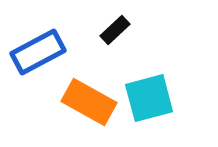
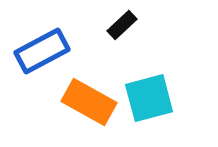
black rectangle: moved 7 px right, 5 px up
blue rectangle: moved 4 px right, 1 px up
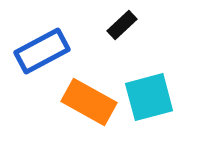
cyan square: moved 1 px up
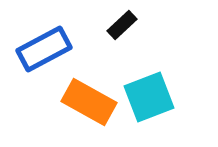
blue rectangle: moved 2 px right, 2 px up
cyan square: rotated 6 degrees counterclockwise
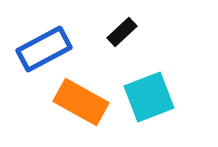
black rectangle: moved 7 px down
orange rectangle: moved 8 px left
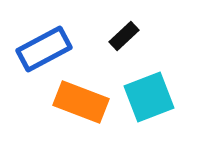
black rectangle: moved 2 px right, 4 px down
orange rectangle: rotated 8 degrees counterclockwise
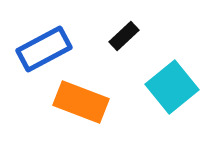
cyan square: moved 23 px right, 10 px up; rotated 18 degrees counterclockwise
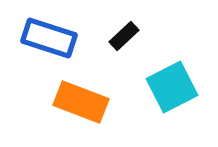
blue rectangle: moved 5 px right, 11 px up; rotated 46 degrees clockwise
cyan square: rotated 12 degrees clockwise
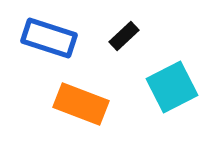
orange rectangle: moved 2 px down
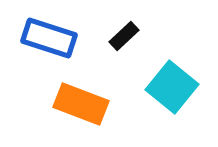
cyan square: rotated 24 degrees counterclockwise
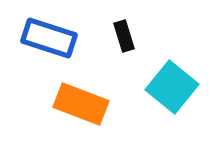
black rectangle: rotated 64 degrees counterclockwise
